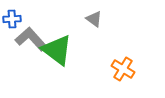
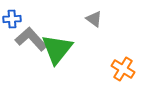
green triangle: moved 1 px up; rotated 32 degrees clockwise
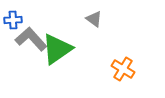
blue cross: moved 1 px right, 1 px down
green triangle: rotated 16 degrees clockwise
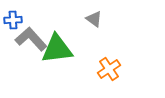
green triangle: rotated 28 degrees clockwise
orange cross: moved 14 px left; rotated 25 degrees clockwise
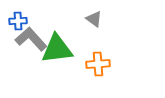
blue cross: moved 5 px right, 1 px down
orange cross: moved 11 px left, 5 px up; rotated 30 degrees clockwise
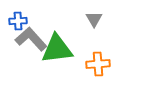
gray triangle: rotated 24 degrees clockwise
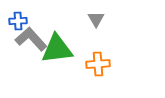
gray triangle: moved 2 px right
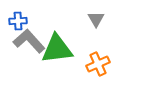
gray L-shape: moved 2 px left, 2 px down
orange cross: rotated 20 degrees counterclockwise
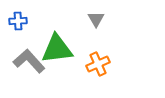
gray L-shape: moved 20 px down
